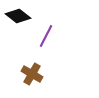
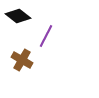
brown cross: moved 10 px left, 14 px up
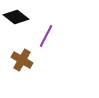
black diamond: moved 2 px left, 1 px down
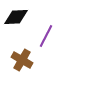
black diamond: rotated 40 degrees counterclockwise
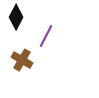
black diamond: rotated 60 degrees counterclockwise
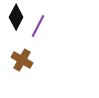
purple line: moved 8 px left, 10 px up
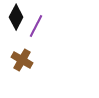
purple line: moved 2 px left
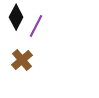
brown cross: rotated 20 degrees clockwise
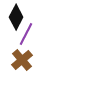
purple line: moved 10 px left, 8 px down
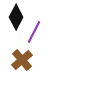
purple line: moved 8 px right, 2 px up
